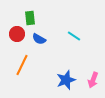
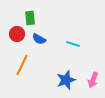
cyan line: moved 1 px left, 8 px down; rotated 16 degrees counterclockwise
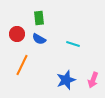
green rectangle: moved 9 px right
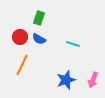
green rectangle: rotated 24 degrees clockwise
red circle: moved 3 px right, 3 px down
